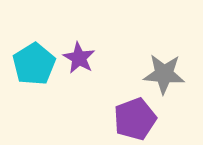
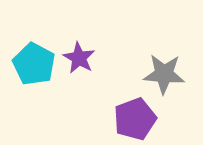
cyan pentagon: rotated 12 degrees counterclockwise
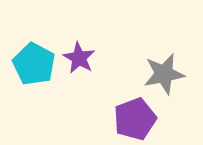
gray star: rotated 15 degrees counterclockwise
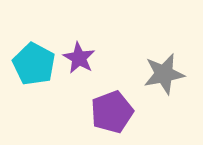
purple pentagon: moved 23 px left, 7 px up
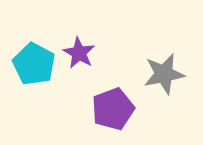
purple star: moved 5 px up
purple pentagon: moved 1 px right, 3 px up
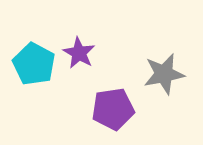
purple pentagon: rotated 12 degrees clockwise
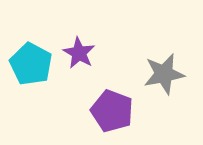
cyan pentagon: moved 3 px left
purple pentagon: moved 1 px left, 2 px down; rotated 30 degrees clockwise
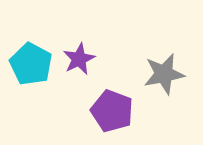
purple star: moved 6 px down; rotated 16 degrees clockwise
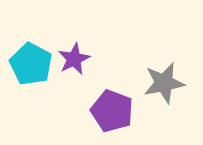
purple star: moved 5 px left
gray star: moved 9 px down
